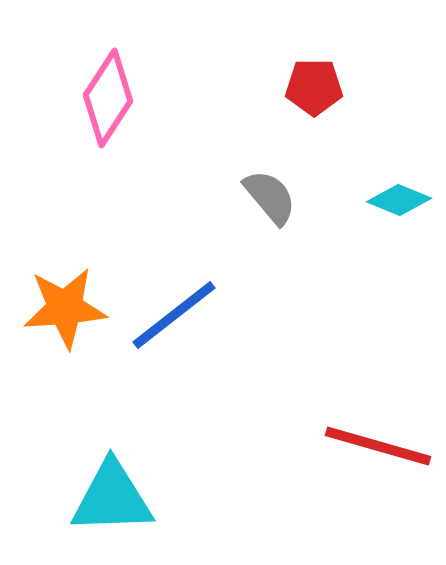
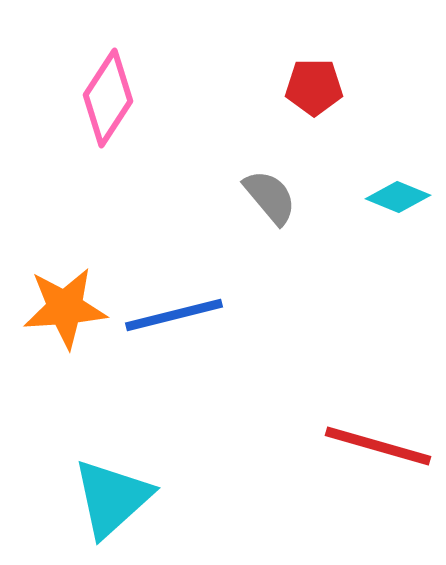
cyan diamond: moved 1 px left, 3 px up
blue line: rotated 24 degrees clockwise
cyan triangle: rotated 40 degrees counterclockwise
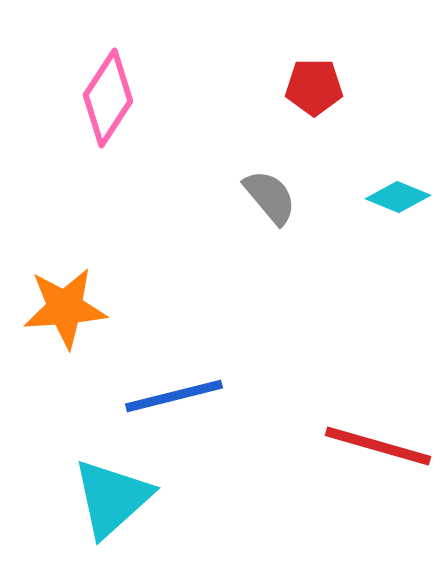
blue line: moved 81 px down
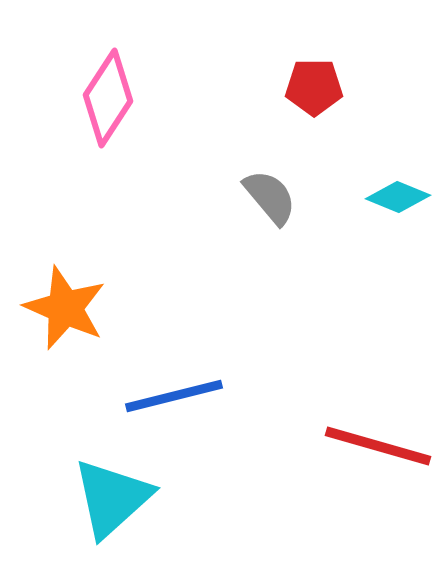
orange star: rotated 28 degrees clockwise
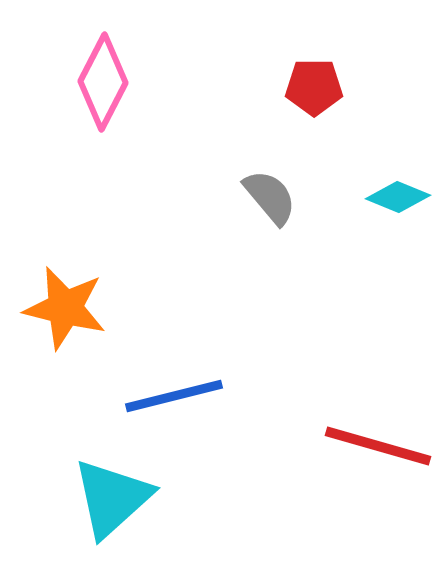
pink diamond: moved 5 px left, 16 px up; rotated 6 degrees counterclockwise
orange star: rotated 10 degrees counterclockwise
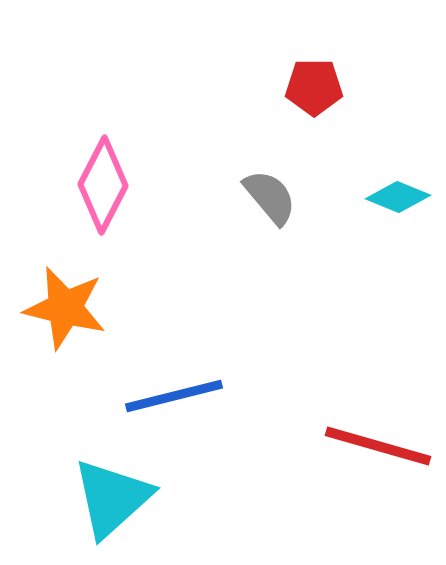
pink diamond: moved 103 px down
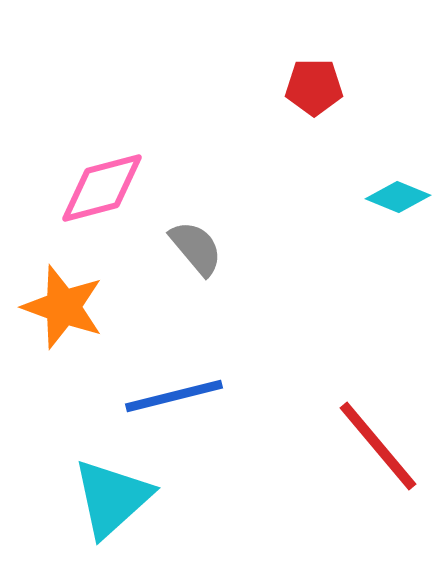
pink diamond: moved 1 px left, 3 px down; rotated 48 degrees clockwise
gray semicircle: moved 74 px left, 51 px down
orange star: moved 2 px left, 1 px up; rotated 6 degrees clockwise
red line: rotated 34 degrees clockwise
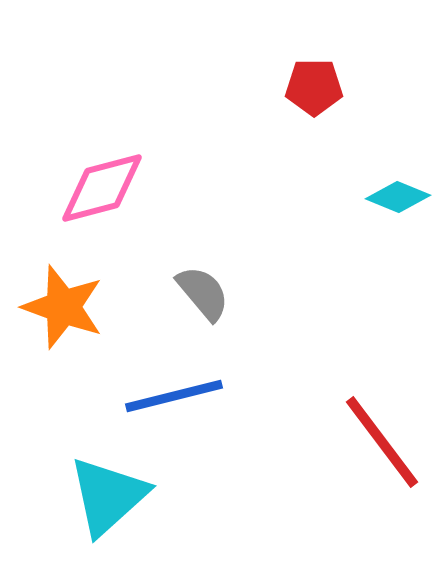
gray semicircle: moved 7 px right, 45 px down
red line: moved 4 px right, 4 px up; rotated 3 degrees clockwise
cyan triangle: moved 4 px left, 2 px up
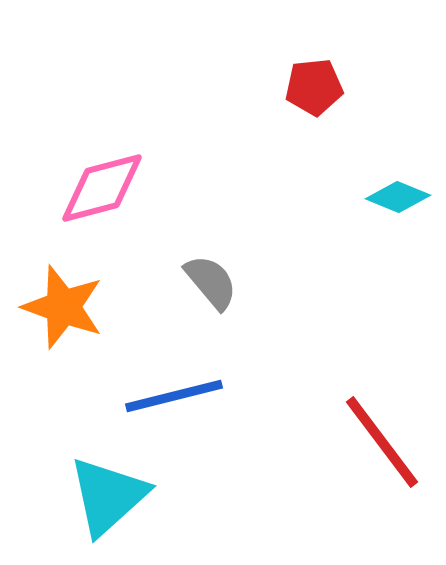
red pentagon: rotated 6 degrees counterclockwise
gray semicircle: moved 8 px right, 11 px up
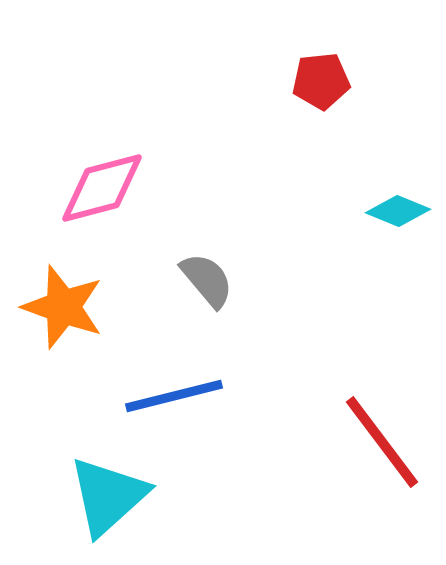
red pentagon: moved 7 px right, 6 px up
cyan diamond: moved 14 px down
gray semicircle: moved 4 px left, 2 px up
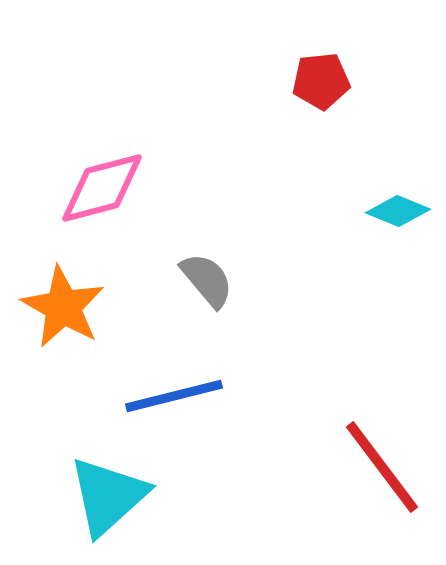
orange star: rotated 10 degrees clockwise
red line: moved 25 px down
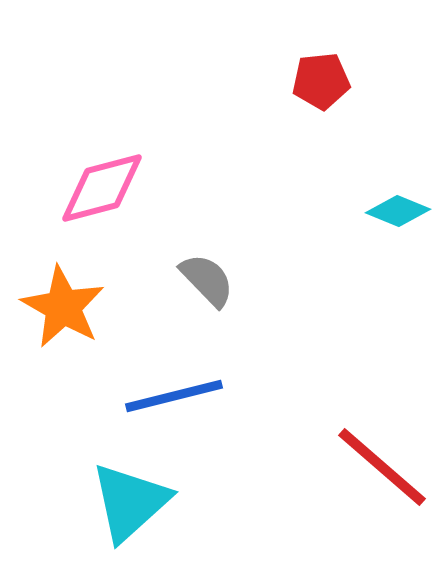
gray semicircle: rotated 4 degrees counterclockwise
red line: rotated 12 degrees counterclockwise
cyan triangle: moved 22 px right, 6 px down
